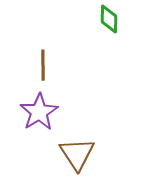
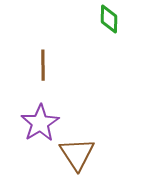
purple star: moved 1 px right, 11 px down
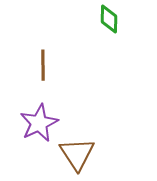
purple star: moved 1 px left; rotated 6 degrees clockwise
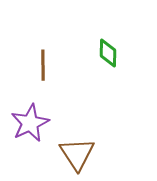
green diamond: moved 1 px left, 34 px down
purple star: moved 9 px left
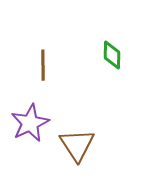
green diamond: moved 4 px right, 2 px down
brown triangle: moved 9 px up
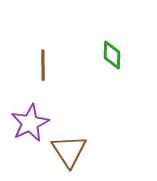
brown triangle: moved 8 px left, 6 px down
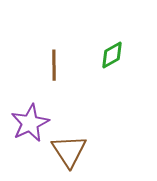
green diamond: rotated 60 degrees clockwise
brown line: moved 11 px right
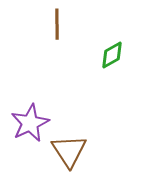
brown line: moved 3 px right, 41 px up
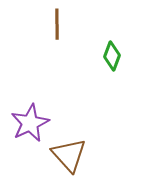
green diamond: moved 1 px down; rotated 40 degrees counterclockwise
brown triangle: moved 4 px down; rotated 9 degrees counterclockwise
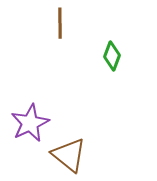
brown line: moved 3 px right, 1 px up
brown triangle: rotated 9 degrees counterclockwise
